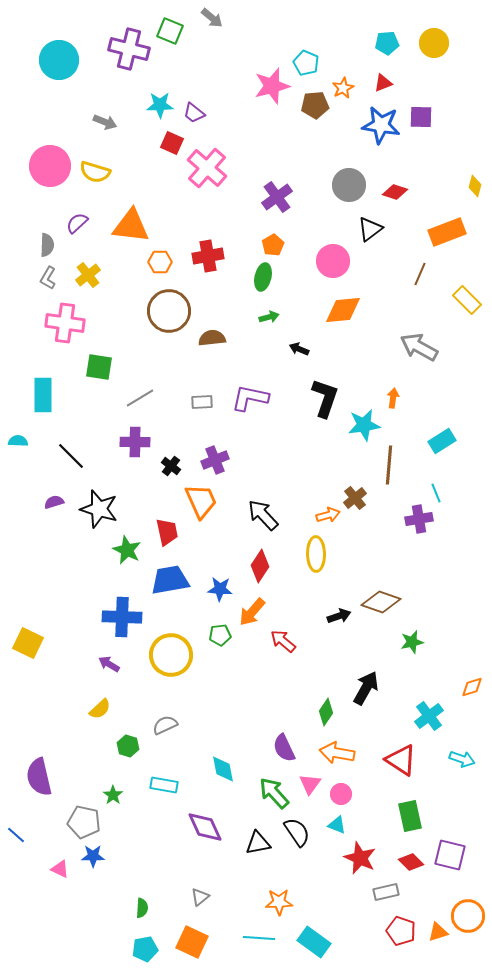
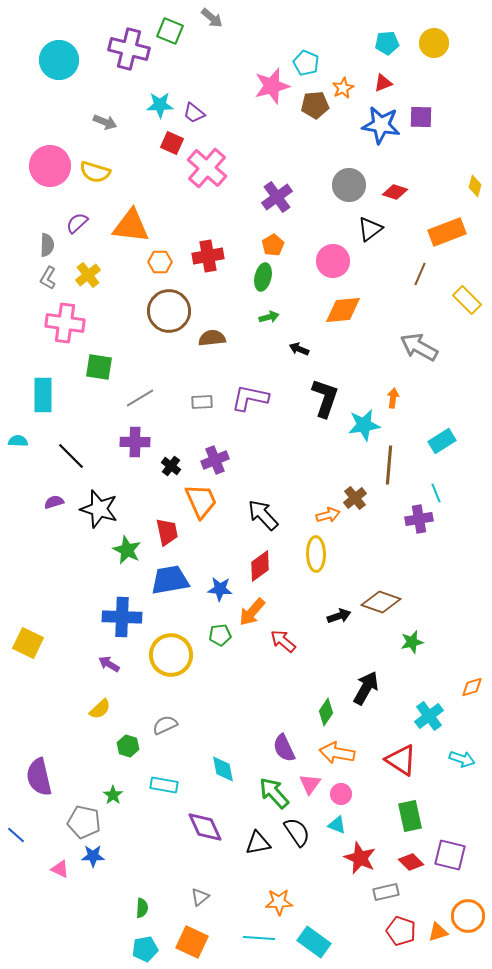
red diamond at (260, 566): rotated 20 degrees clockwise
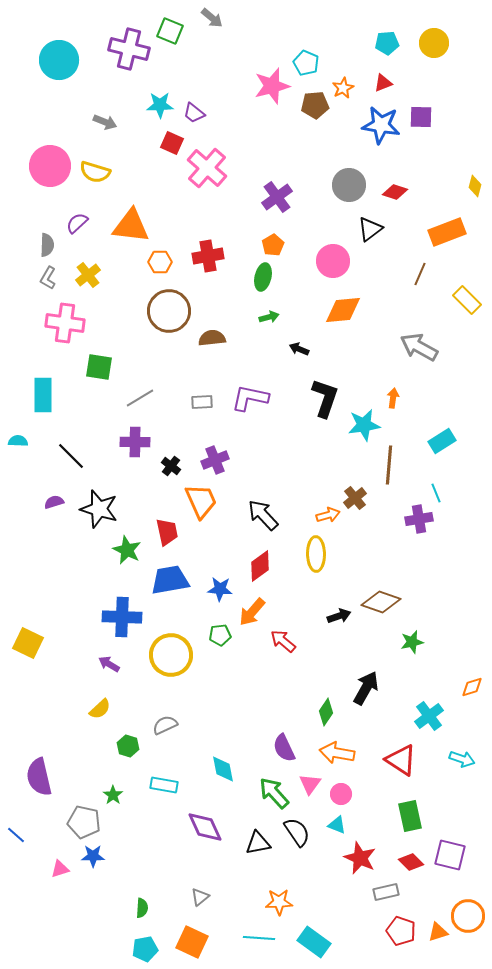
pink triangle at (60, 869): rotated 42 degrees counterclockwise
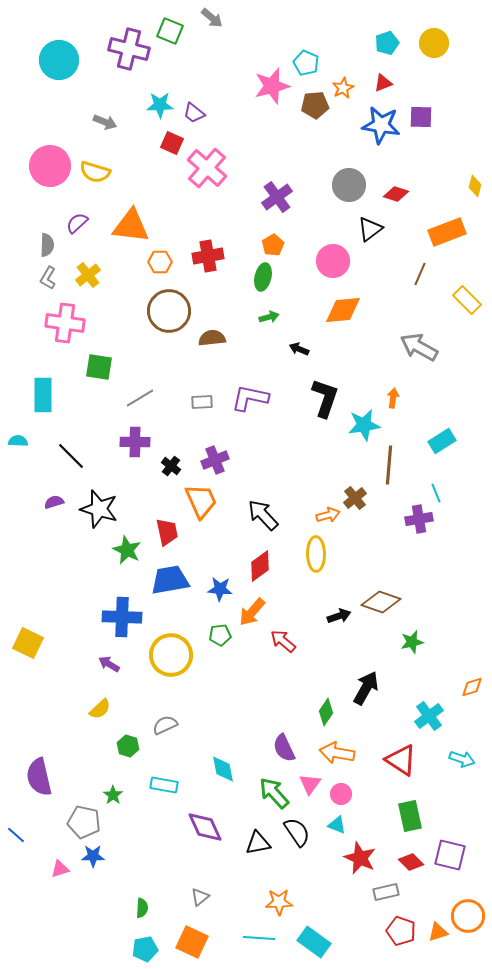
cyan pentagon at (387, 43): rotated 15 degrees counterclockwise
red diamond at (395, 192): moved 1 px right, 2 px down
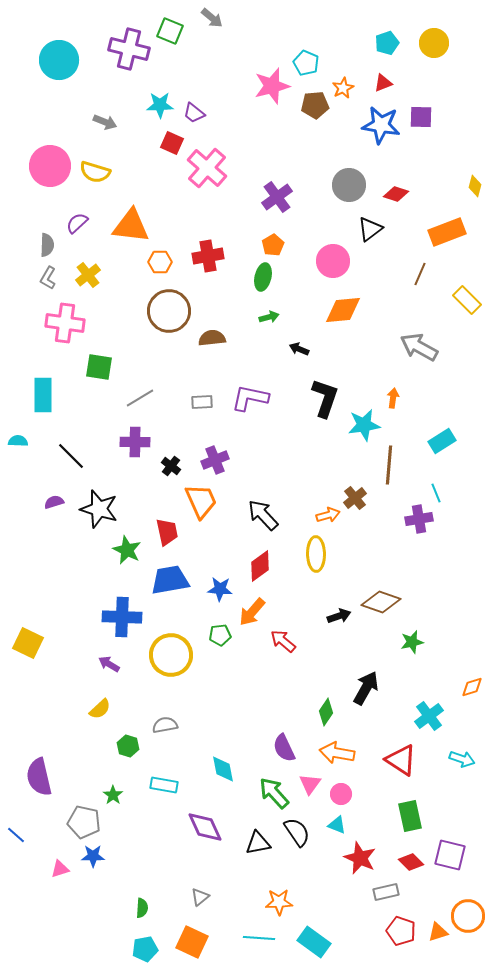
gray semicircle at (165, 725): rotated 15 degrees clockwise
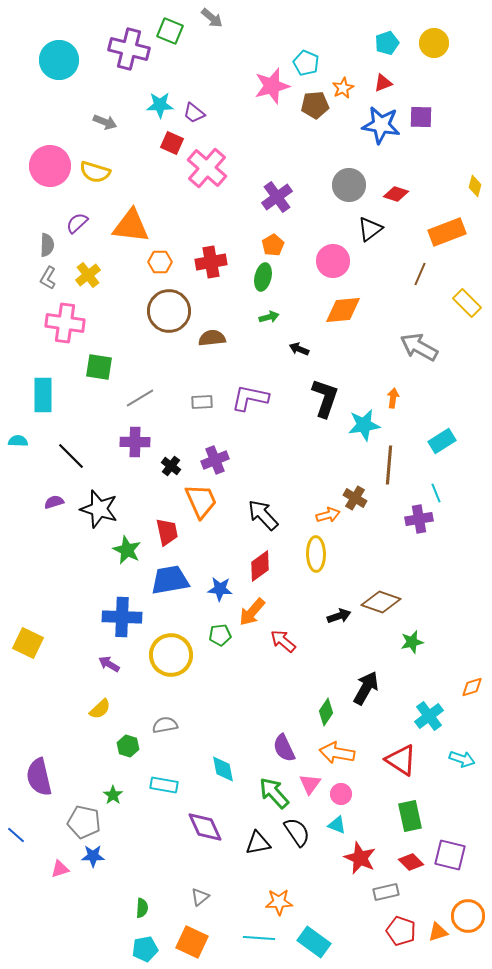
red cross at (208, 256): moved 3 px right, 6 px down
yellow rectangle at (467, 300): moved 3 px down
brown cross at (355, 498): rotated 20 degrees counterclockwise
